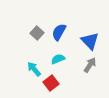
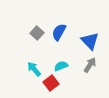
cyan semicircle: moved 3 px right, 7 px down
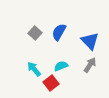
gray square: moved 2 px left
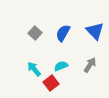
blue semicircle: moved 4 px right, 1 px down
blue triangle: moved 5 px right, 10 px up
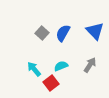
gray square: moved 7 px right
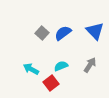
blue semicircle: rotated 24 degrees clockwise
cyan arrow: moved 3 px left; rotated 21 degrees counterclockwise
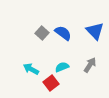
blue semicircle: rotated 72 degrees clockwise
cyan semicircle: moved 1 px right, 1 px down
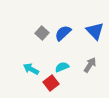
blue semicircle: rotated 78 degrees counterclockwise
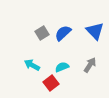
gray square: rotated 16 degrees clockwise
cyan arrow: moved 1 px right, 4 px up
